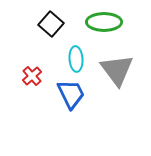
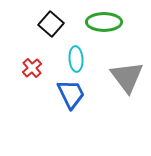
gray triangle: moved 10 px right, 7 px down
red cross: moved 8 px up
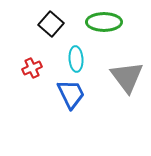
red cross: rotated 18 degrees clockwise
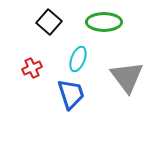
black square: moved 2 px left, 2 px up
cyan ellipse: moved 2 px right; rotated 25 degrees clockwise
blue trapezoid: rotated 8 degrees clockwise
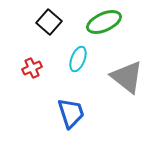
green ellipse: rotated 24 degrees counterclockwise
gray triangle: rotated 15 degrees counterclockwise
blue trapezoid: moved 19 px down
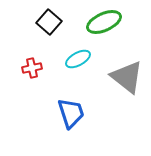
cyan ellipse: rotated 40 degrees clockwise
red cross: rotated 12 degrees clockwise
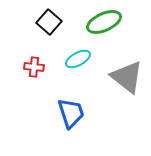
red cross: moved 2 px right, 1 px up; rotated 18 degrees clockwise
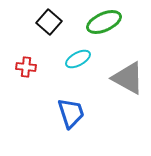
red cross: moved 8 px left
gray triangle: moved 1 px right, 1 px down; rotated 9 degrees counterclockwise
